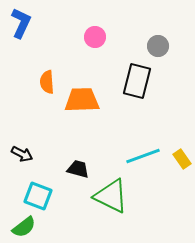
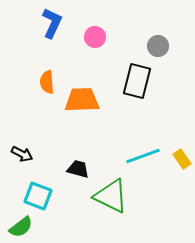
blue L-shape: moved 31 px right
green semicircle: moved 3 px left
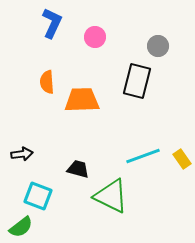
black arrow: rotated 35 degrees counterclockwise
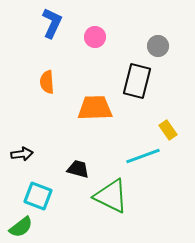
orange trapezoid: moved 13 px right, 8 px down
yellow rectangle: moved 14 px left, 29 px up
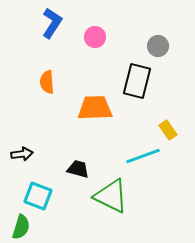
blue L-shape: rotated 8 degrees clockwise
green semicircle: rotated 35 degrees counterclockwise
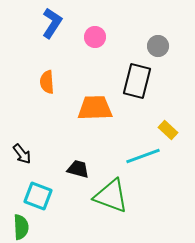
yellow rectangle: rotated 12 degrees counterclockwise
black arrow: rotated 60 degrees clockwise
green triangle: rotated 6 degrees counterclockwise
green semicircle: rotated 20 degrees counterclockwise
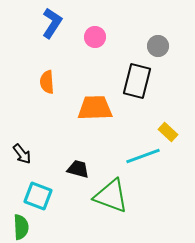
yellow rectangle: moved 2 px down
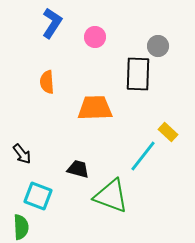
black rectangle: moved 1 px right, 7 px up; rotated 12 degrees counterclockwise
cyan line: rotated 32 degrees counterclockwise
